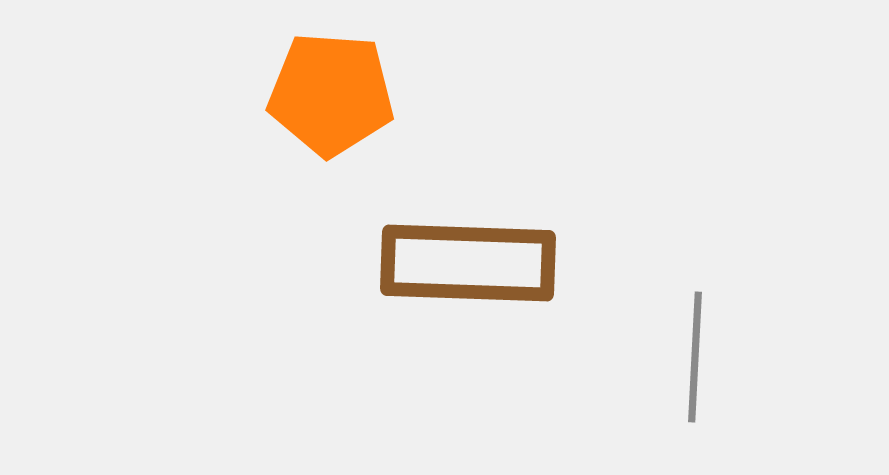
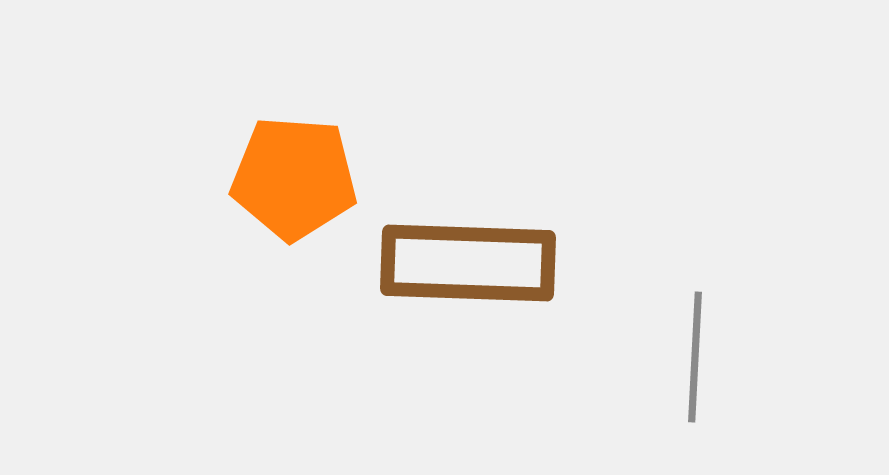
orange pentagon: moved 37 px left, 84 px down
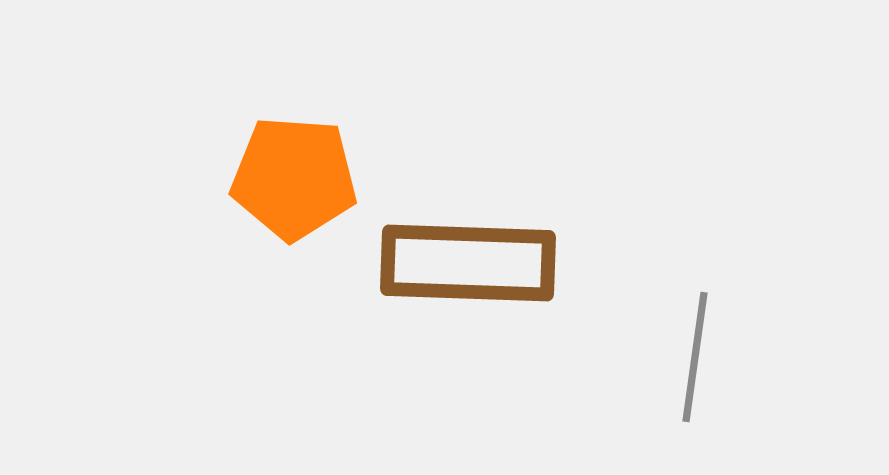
gray line: rotated 5 degrees clockwise
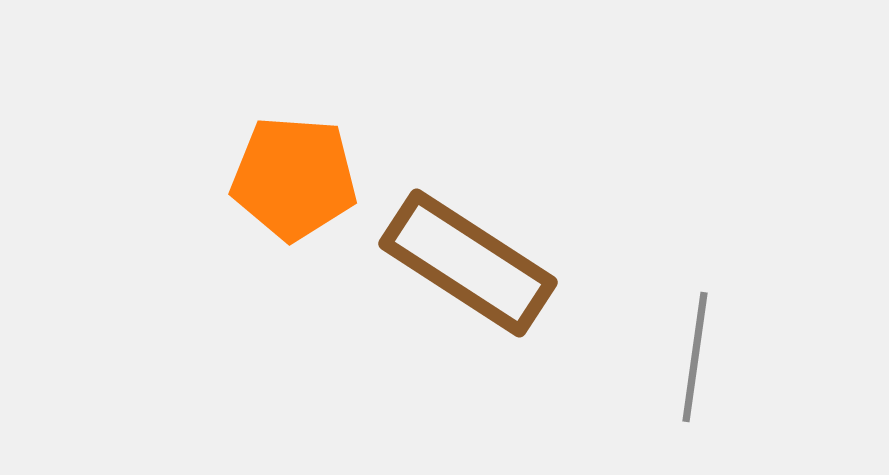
brown rectangle: rotated 31 degrees clockwise
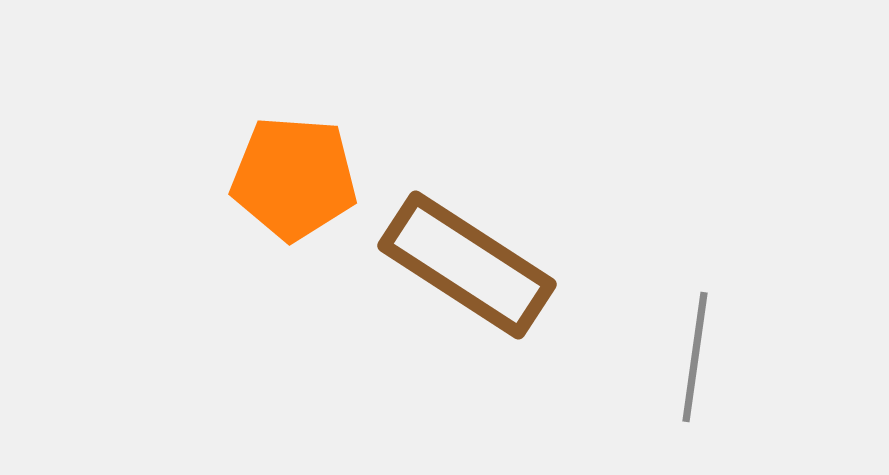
brown rectangle: moved 1 px left, 2 px down
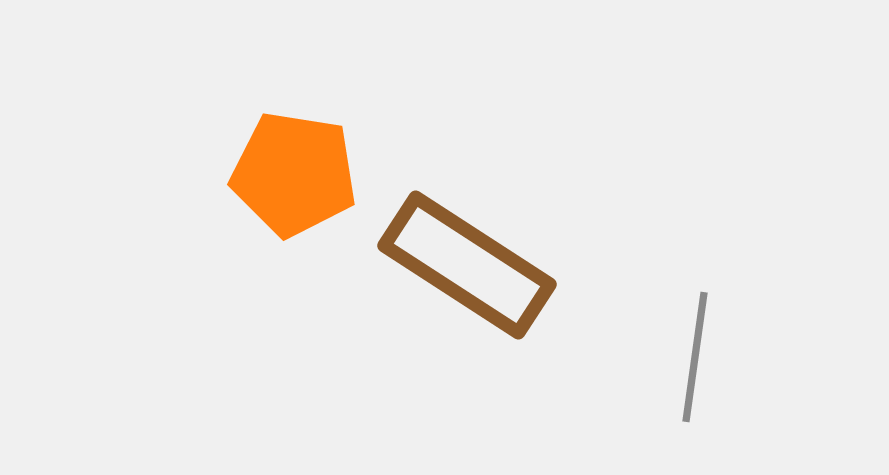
orange pentagon: moved 4 px up; rotated 5 degrees clockwise
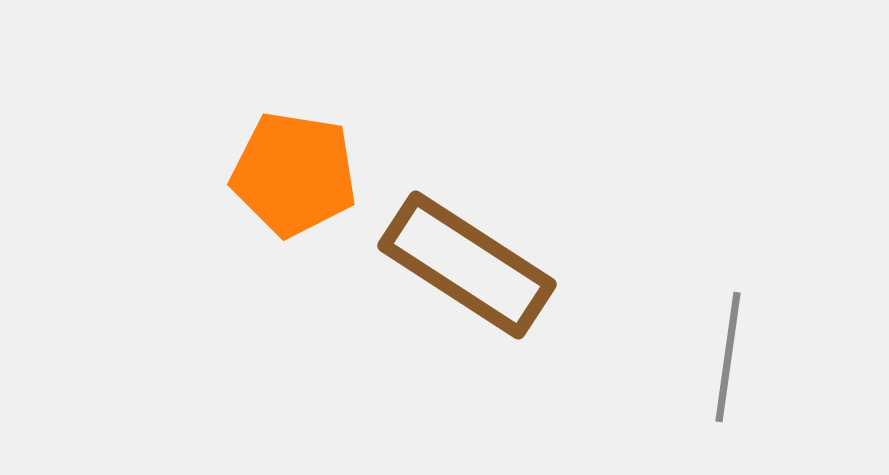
gray line: moved 33 px right
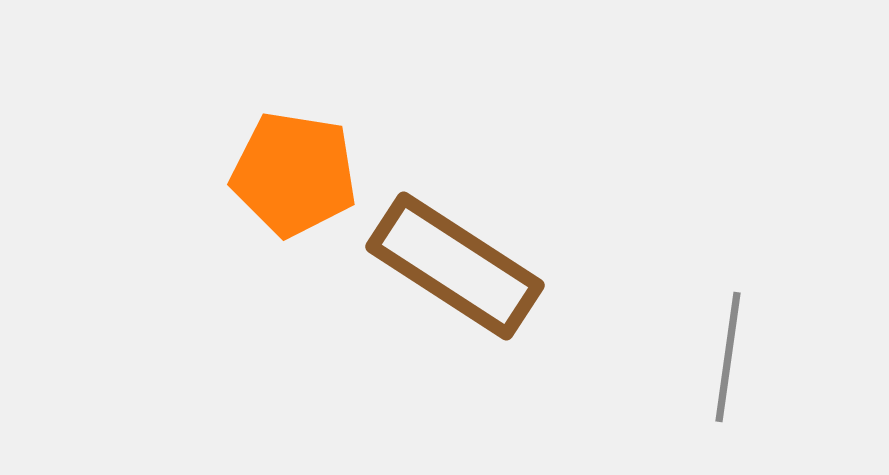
brown rectangle: moved 12 px left, 1 px down
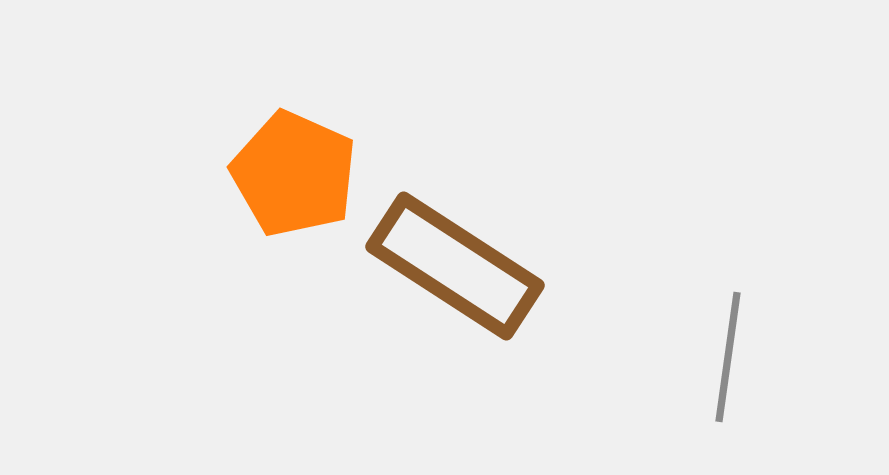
orange pentagon: rotated 15 degrees clockwise
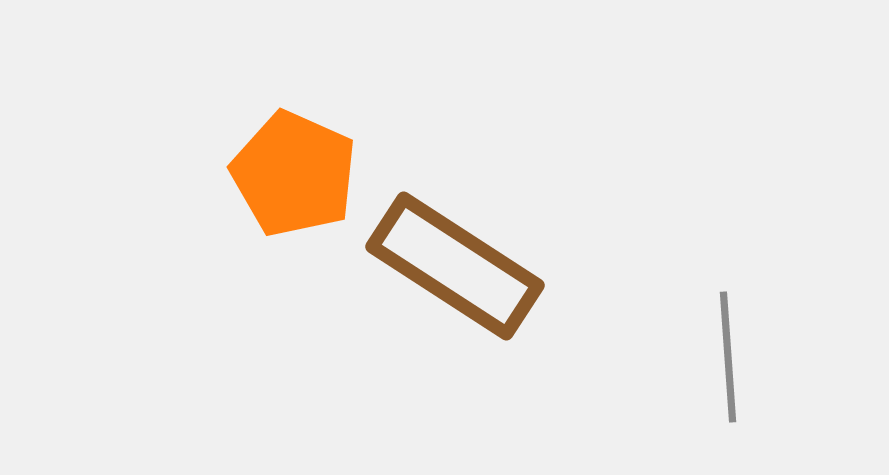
gray line: rotated 12 degrees counterclockwise
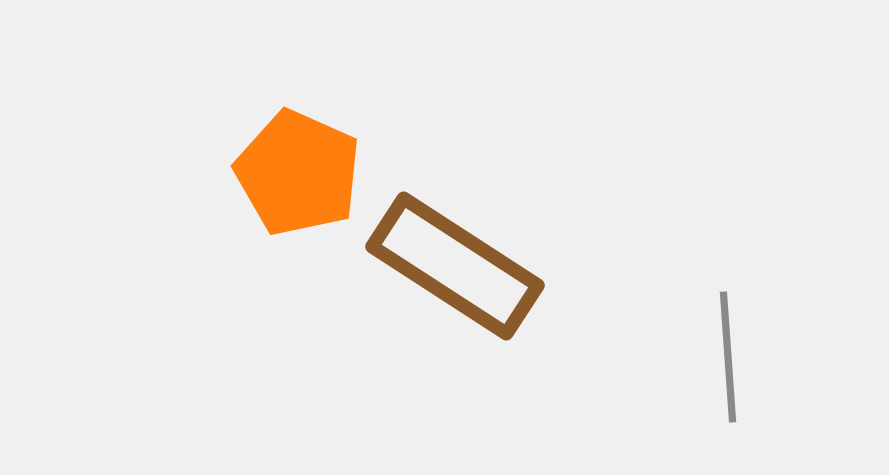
orange pentagon: moved 4 px right, 1 px up
